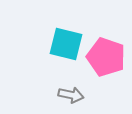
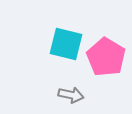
pink pentagon: rotated 12 degrees clockwise
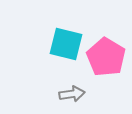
gray arrow: moved 1 px right, 1 px up; rotated 20 degrees counterclockwise
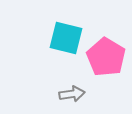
cyan square: moved 6 px up
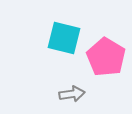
cyan square: moved 2 px left
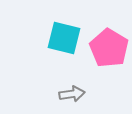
pink pentagon: moved 3 px right, 9 px up
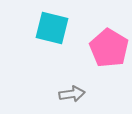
cyan square: moved 12 px left, 10 px up
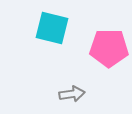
pink pentagon: rotated 30 degrees counterclockwise
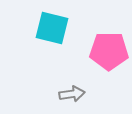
pink pentagon: moved 3 px down
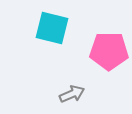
gray arrow: rotated 15 degrees counterclockwise
